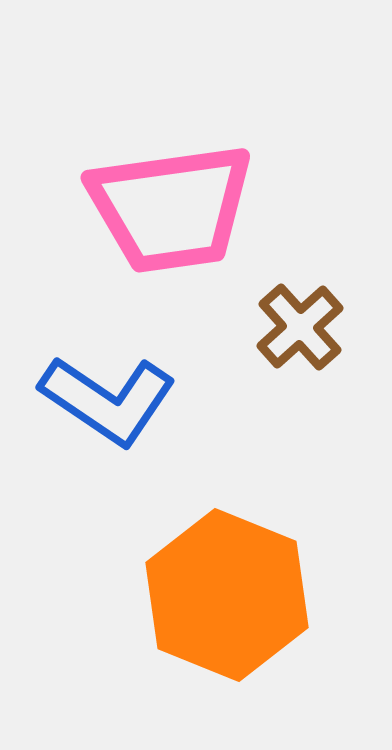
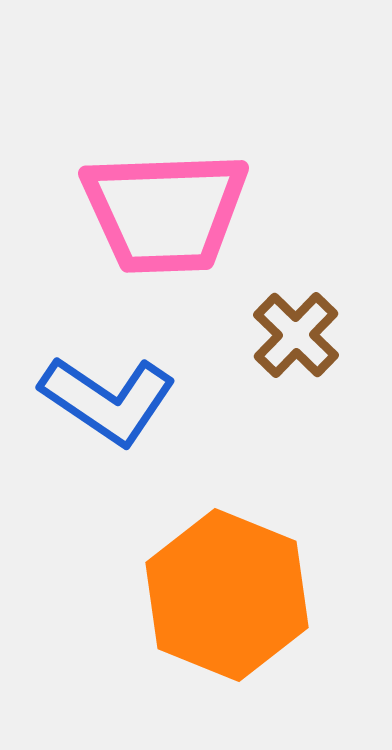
pink trapezoid: moved 6 px left, 4 px down; rotated 6 degrees clockwise
brown cross: moved 4 px left, 8 px down; rotated 4 degrees counterclockwise
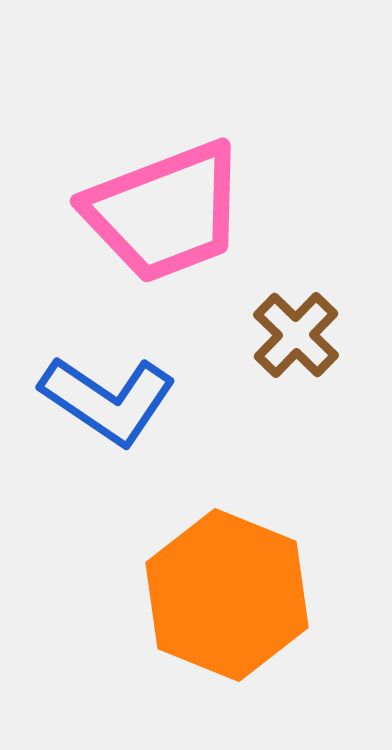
pink trapezoid: rotated 19 degrees counterclockwise
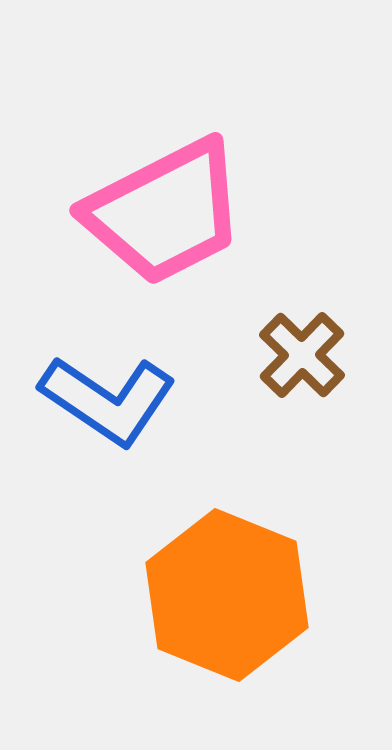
pink trapezoid: rotated 6 degrees counterclockwise
brown cross: moved 6 px right, 20 px down
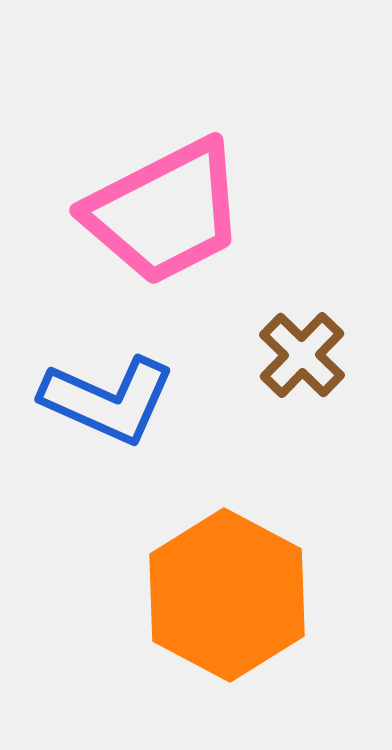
blue L-shape: rotated 10 degrees counterclockwise
orange hexagon: rotated 6 degrees clockwise
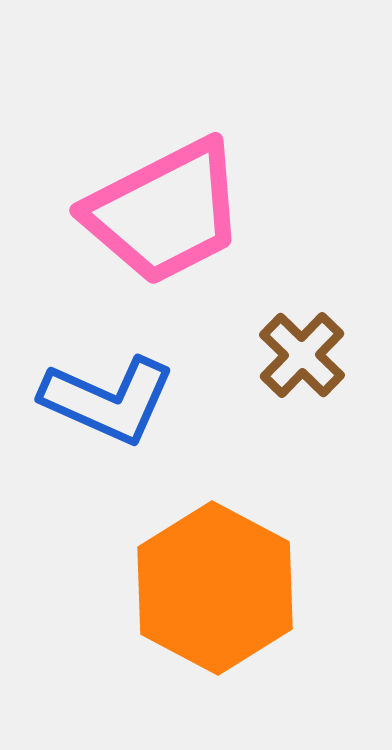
orange hexagon: moved 12 px left, 7 px up
